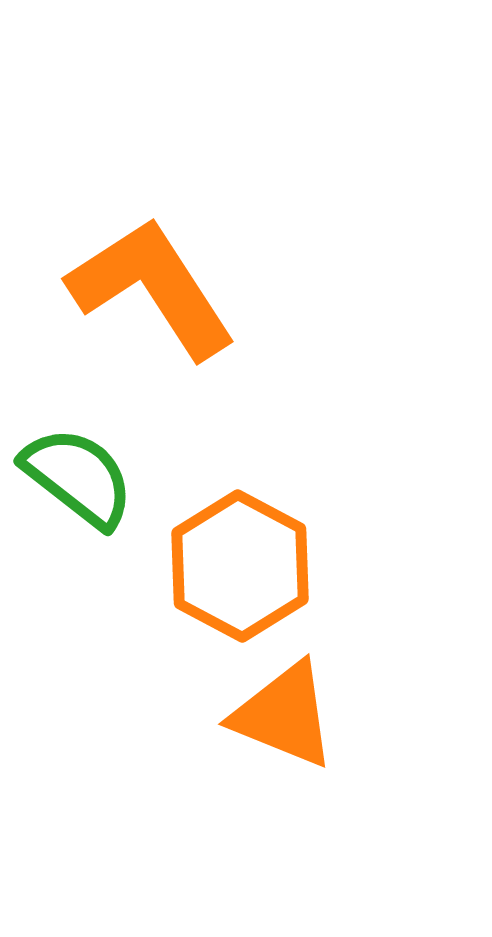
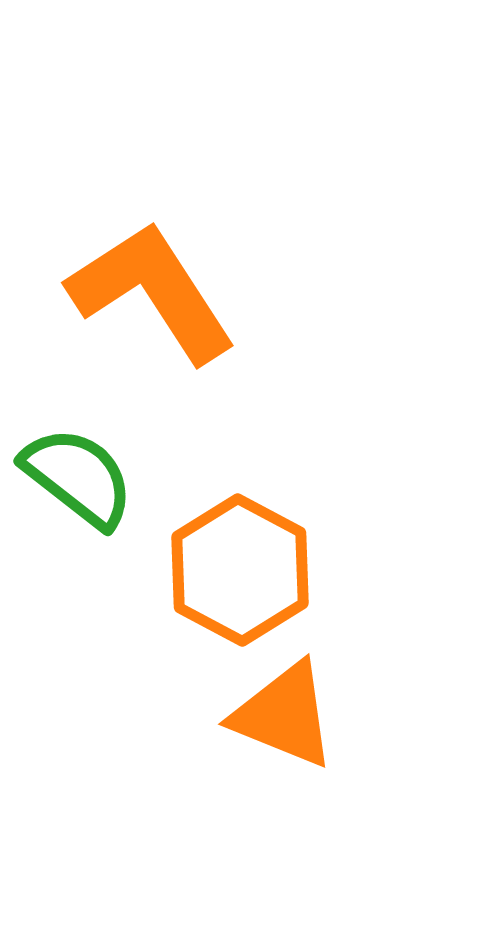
orange L-shape: moved 4 px down
orange hexagon: moved 4 px down
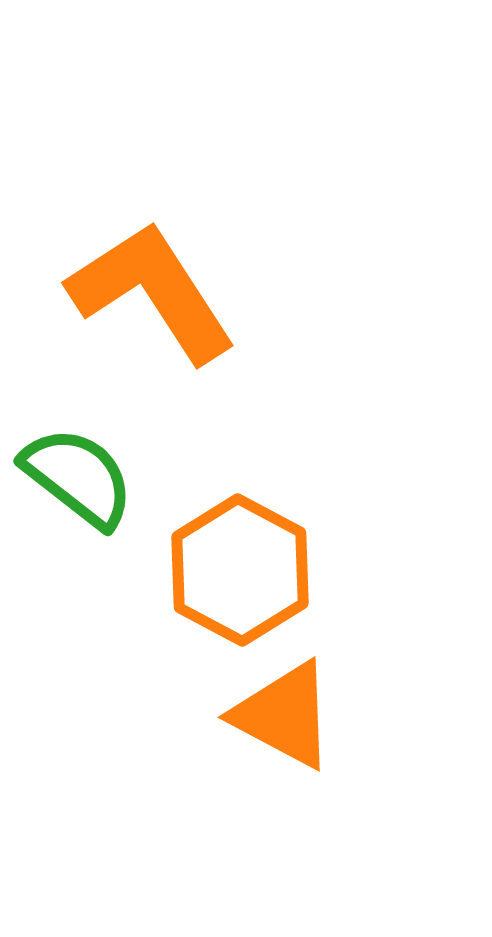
orange triangle: rotated 6 degrees clockwise
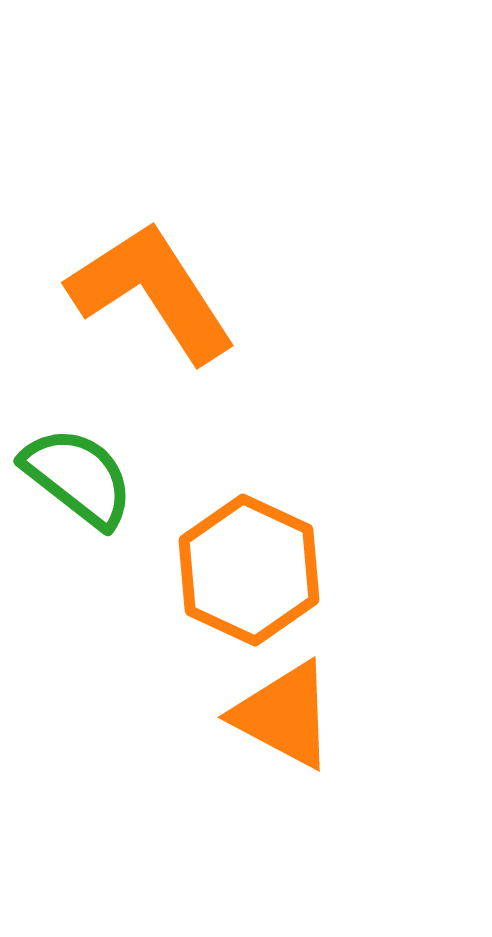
orange hexagon: moved 9 px right; rotated 3 degrees counterclockwise
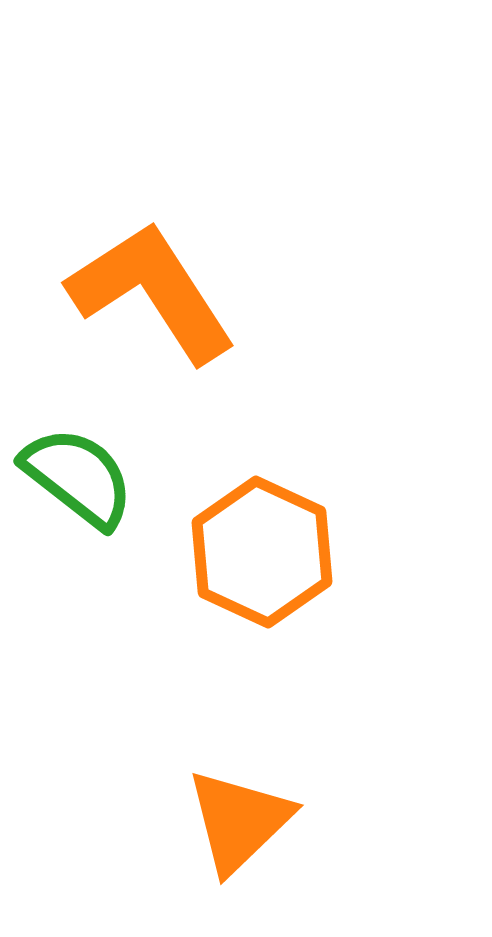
orange hexagon: moved 13 px right, 18 px up
orange triangle: moved 45 px left, 106 px down; rotated 48 degrees clockwise
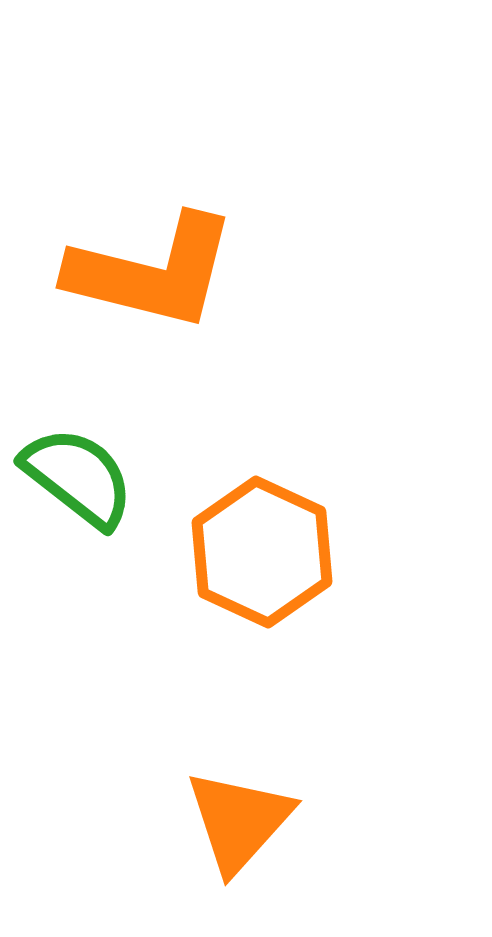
orange L-shape: moved 20 px up; rotated 137 degrees clockwise
orange triangle: rotated 4 degrees counterclockwise
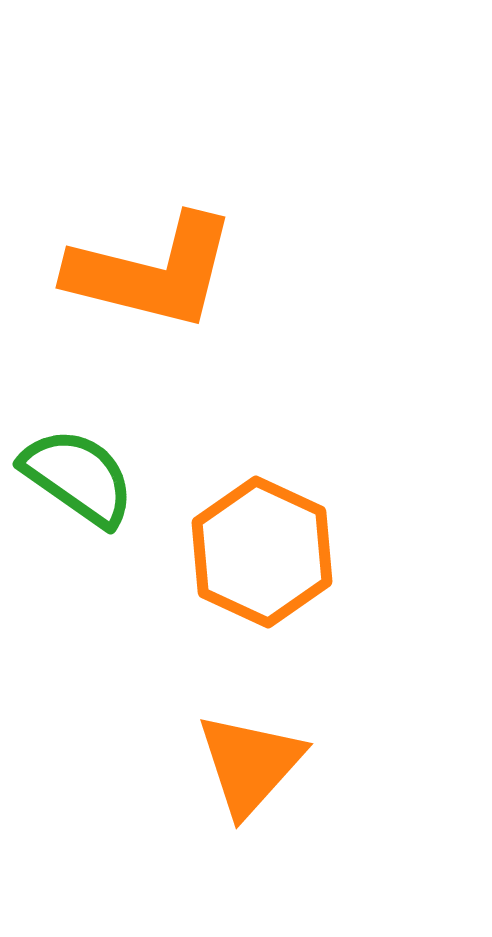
green semicircle: rotated 3 degrees counterclockwise
orange triangle: moved 11 px right, 57 px up
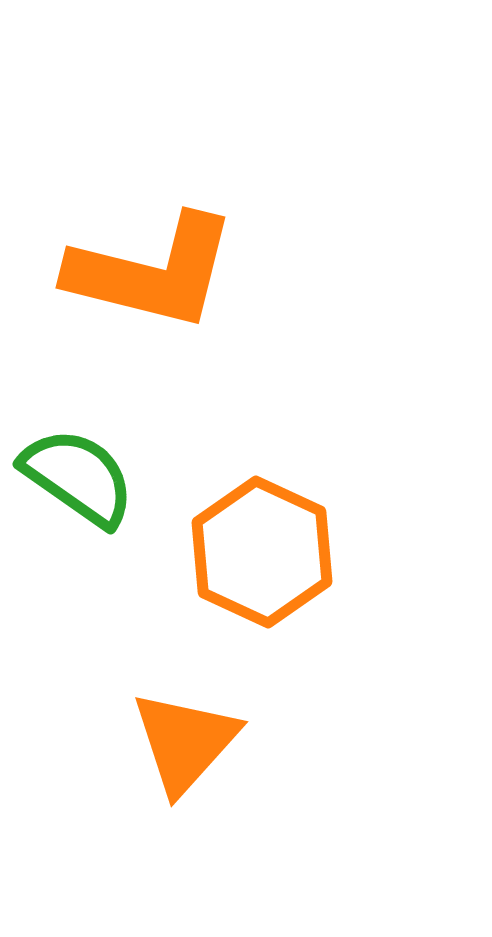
orange triangle: moved 65 px left, 22 px up
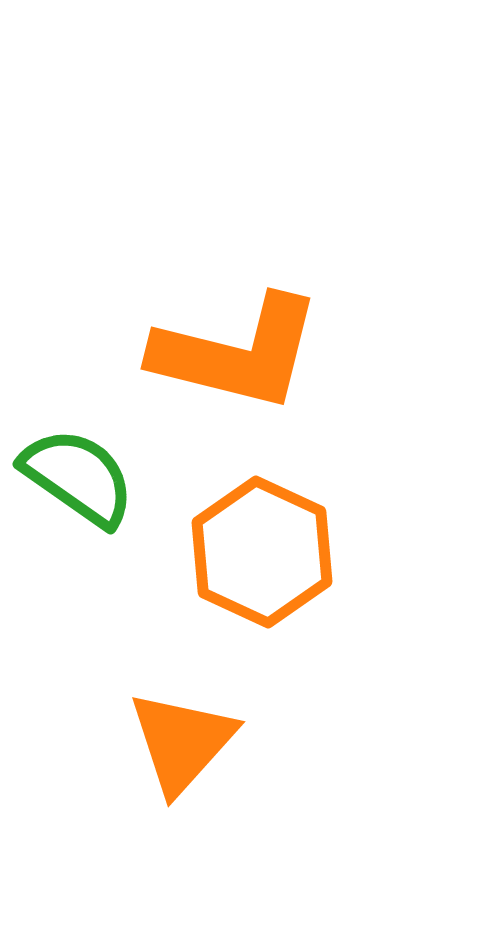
orange L-shape: moved 85 px right, 81 px down
orange triangle: moved 3 px left
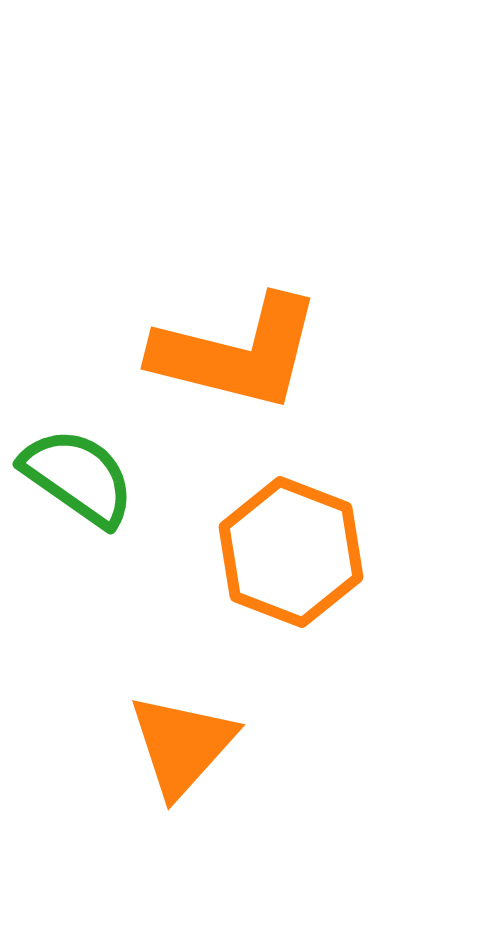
orange hexagon: moved 29 px right; rotated 4 degrees counterclockwise
orange triangle: moved 3 px down
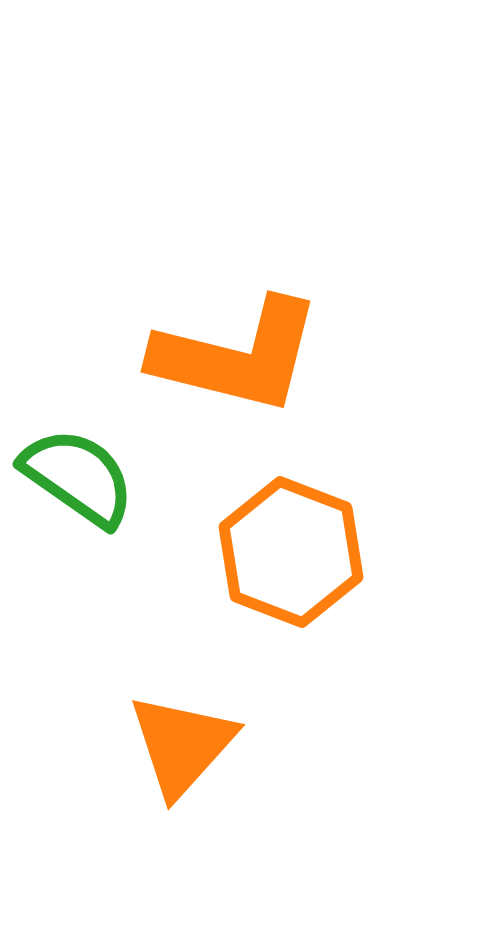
orange L-shape: moved 3 px down
